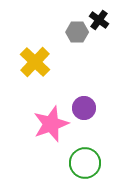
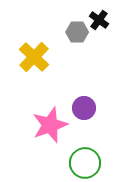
yellow cross: moved 1 px left, 5 px up
pink star: moved 1 px left, 1 px down
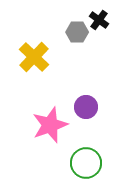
purple circle: moved 2 px right, 1 px up
green circle: moved 1 px right
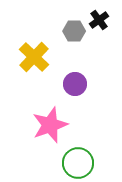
black cross: rotated 18 degrees clockwise
gray hexagon: moved 3 px left, 1 px up
purple circle: moved 11 px left, 23 px up
green circle: moved 8 px left
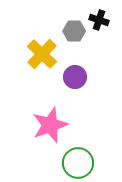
black cross: rotated 36 degrees counterclockwise
yellow cross: moved 8 px right, 3 px up
purple circle: moved 7 px up
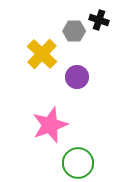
purple circle: moved 2 px right
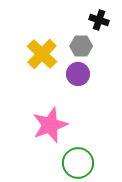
gray hexagon: moved 7 px right, 15 px down
purple circle: moved 1 px right, 3 px up
